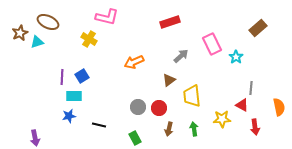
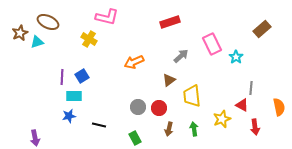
brown rectangle: moved 4 px right, 1 px down
yellow star: rotated 18 degrees counterclockwise
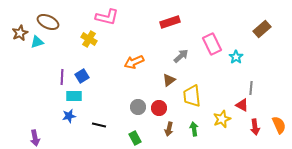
orange semicircle: moved 18 px down; rotated 12 degrees counterclockwise
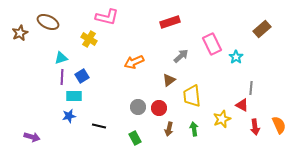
cyan triangle: moved 24 px right, 16 px down
black line: moved 1 px down
purple arrow: moved 3 px left, 1 px up; rotated 63 degrees counterclockwise
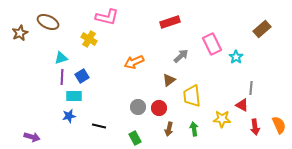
yellow star: rotated 24 degrees clockwise
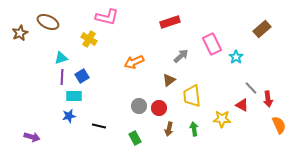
gray line: rotated 48 degrees counterclockwise
gray circle: moved 1 px right, 1 px up
red arrow: moved 13 px right, 28 px up
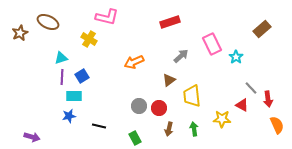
orange semicircle: moved 2 px left
